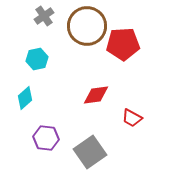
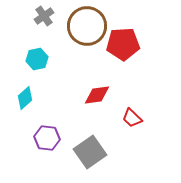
red diamond: moved 1 px right
red trapezoid: rotated 15 degrees clockwise
purple hexagon: moved 1 px right
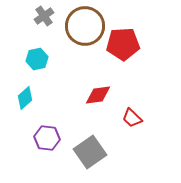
brown circle: moved 2 px left
red diamond: moved 1 px right
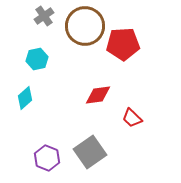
purple hexagon: moved 20 px down; rotated 15 degrees clockwise
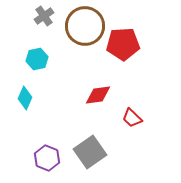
cyan diamond: rotated 25 degrees counterclockwise
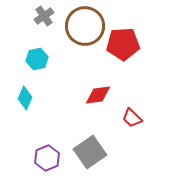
purple hexagon: rotated 15 degrees clockwise
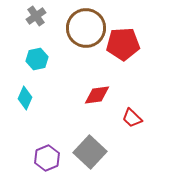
gray cross: moved 8 px left
brown circle: moved 1 px right, 2 px down
red diamond: moved 1 px left
gray square: rotated 12 degrees counterclockwise
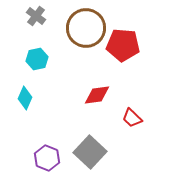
gray cross: rotated 18 degrees counterclockwise
red pentagon: moved 1 px down; rotated 8 degrees clockwise
purple hexagon: rotated 15 degrees counterclockwise
